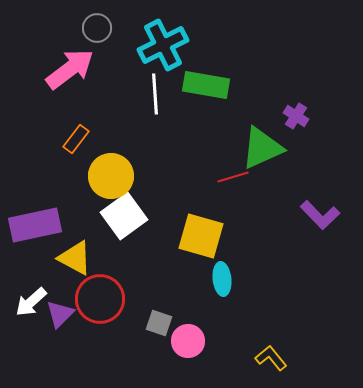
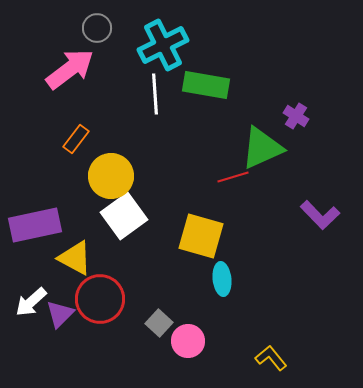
gray square: rotated 24 degrees clockwise
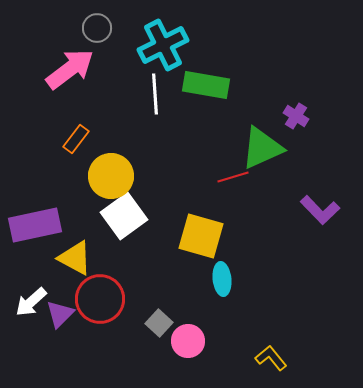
purple L-shape: moved 5 px up
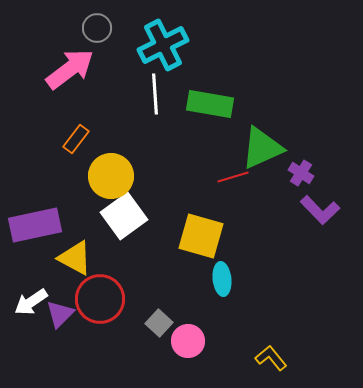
green rectangle: moved 4 px right, 19 px down
purple cross: moved 5 px right, 57 px down
white arrow: rotated 8 degrees clockwise
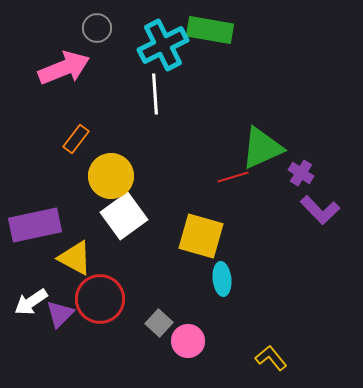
pink arrow: moved 6 px left, 1 px up; rotated 15 degrees clockwise
green rectangle: moved 74 px up
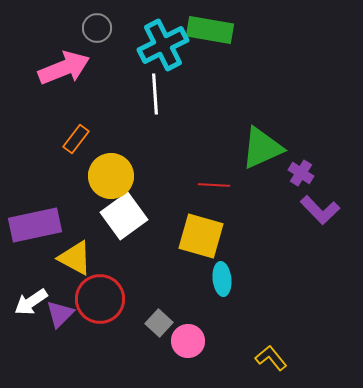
red line: moved 19 px left, 8 px down; rotated 20 degrees clockwise
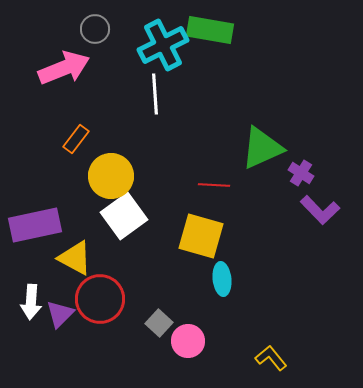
gray circle: moved 2 px left, 1 px down
white arrow: rotated 52 degrees counterclockwise
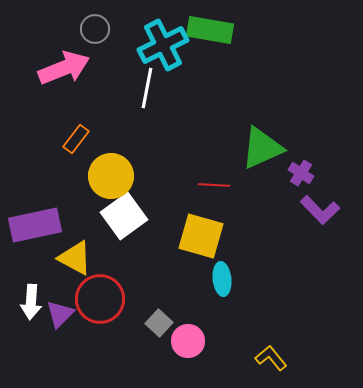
white line: moved 8 px left, 6 px up; rotated 15 degrees clockwise
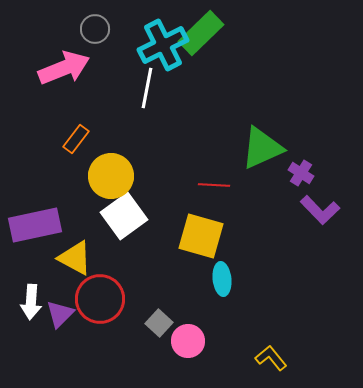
green rectangle: moved 9 px left, 3 px down; rotated 54 degrees counterclockwise
